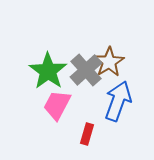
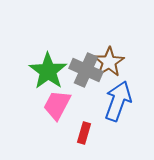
gray cross: rotated 24 degrees counterclockwise
red rectangle: moved 3 px left, 1 px up
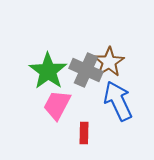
blue arrow: rotated 45 degrees counterclockwise
red rectangle: rotated 15 degrees counterclockwise
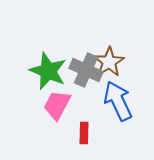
green star: rotated 12 degrees counterclockwise
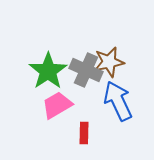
brown star: rotated 20 degrees clockwise
green star: rotated 15 degrees clockwise
pink trapezoid: rotated 32 degrees clockwise
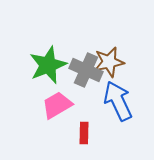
green star: moved 6 px up; rotated 12 degrees clockwise
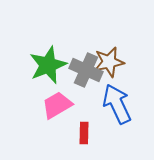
blue arrow: moved 1 px left, 3 px down
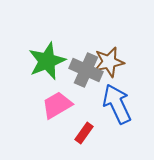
green star: moved 1 px left, 4 px up
red rectangle: rotated 35 degrees clockwise
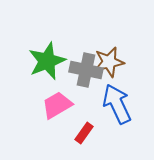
gray cross: rotated 12 degrees counterclockwise
